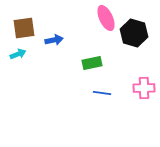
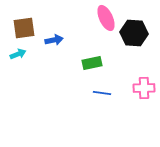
black hexagon: rotated 12 degrees counterclockwise
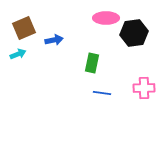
pink ellipse: rotated 65 degrees counterclockwise
brown square: rotated 15 degrees counterclockwise
black hexagon: rotated 12 degrees counterclockwise
green rectangle: rotated 66 degrees counterclockwise
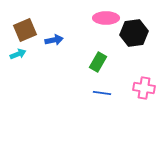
brown square: moved 1 px right, 2 px down
green rectangle: moved 6 px right, 1 px up; rotated 18 degrees clockwise
pink cross: rotated 10 degrees clockwise
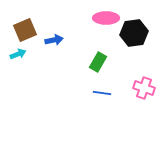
pink cross: rotated 10 degrees clockwise
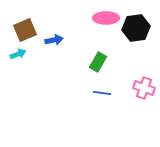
black hexagon: moved 2 px right, 5 px up
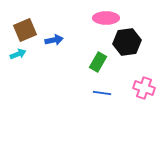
black hexagon: moved 9 px left, 14 px down
